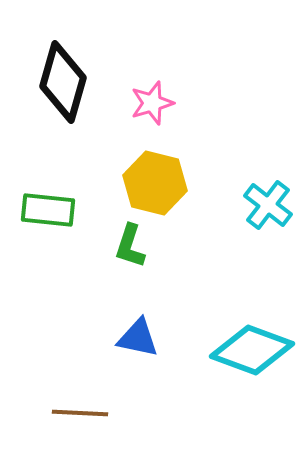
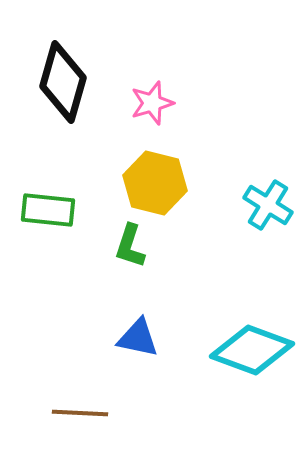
cyan cross: rotated 6 degrees counterclockwise
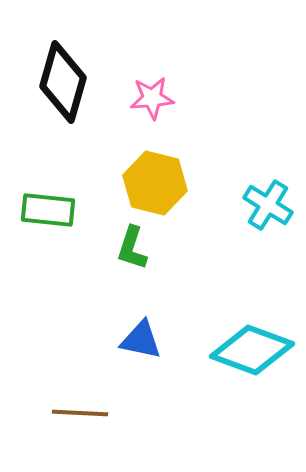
pink star: moved 5 px up; rotated 12 degrees clockwise
green L-shape: moved 2 px right, 2 px down
blue triangle: moved 3 px right, 2 px down
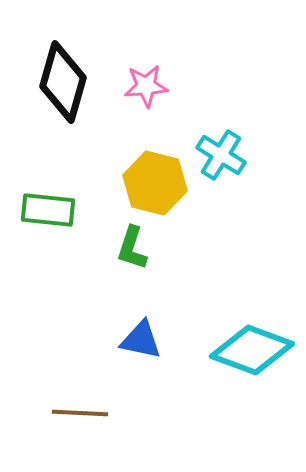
pink star: moved 6 px left, 12 px up
cyan cross: moved 47 px left, 50 px up
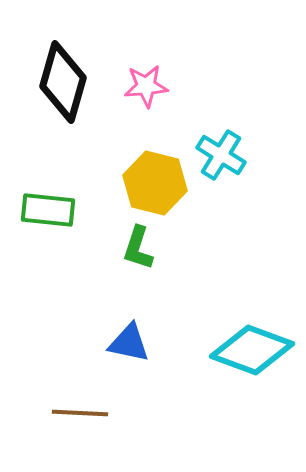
green L-shape: moved 6 px right
blue triangle: moved 12 px left, 3 px down
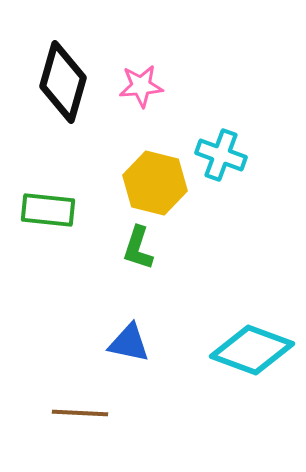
pink star: moved 5 px left
cyan cross: rotated 12 degrees counterclockwise
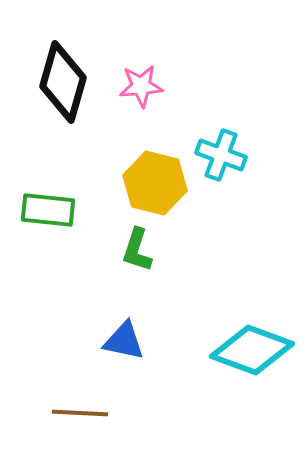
green L-shape: moved 1 px left, 2 px down
blue triangle: moved 5 px left, 2 px up
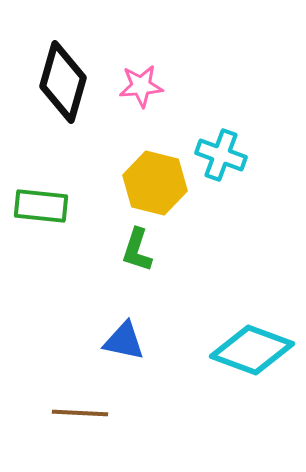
green rectangle: moved 7 px left, 4 px up
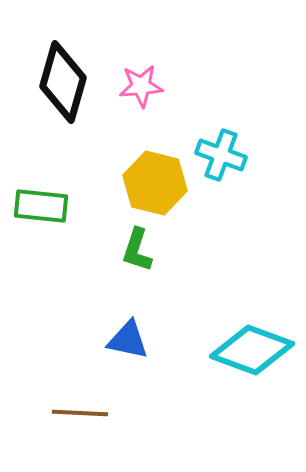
blue triangle: moved 4 px right, 1 px up
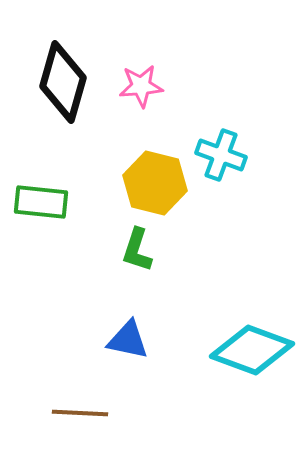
green rectangle: moved 4 px up
